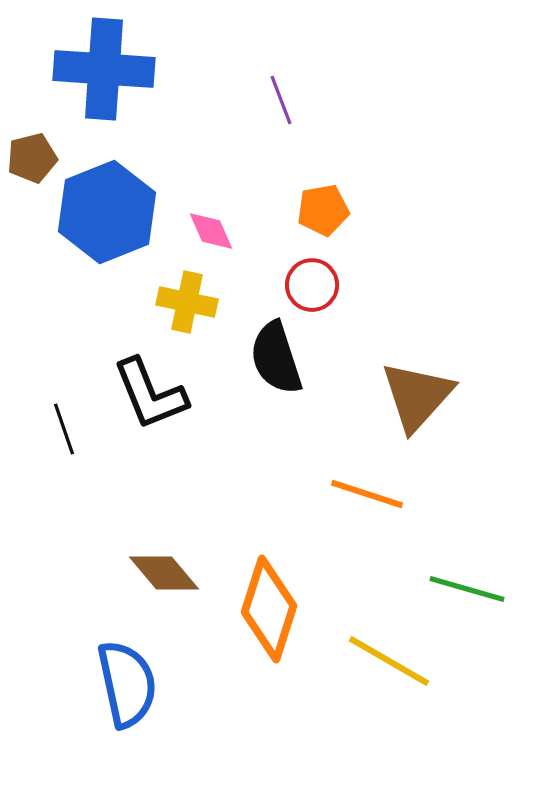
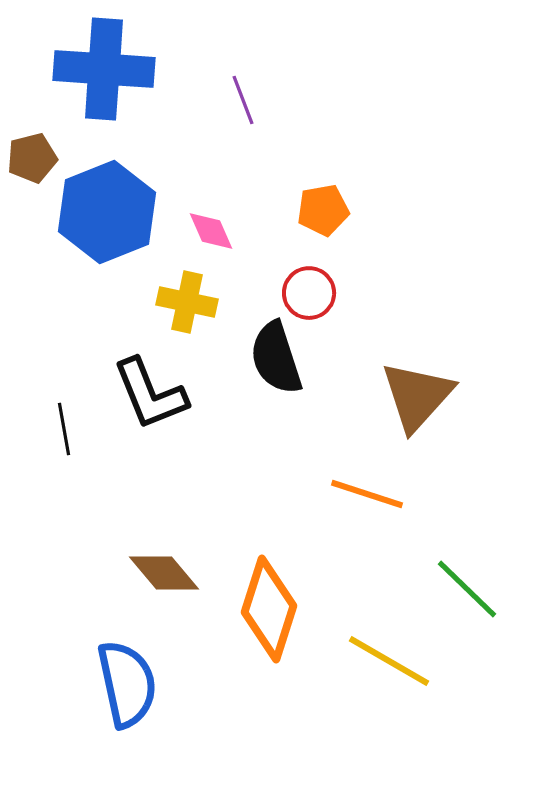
purple line: moved 38 px left
red circle: moved 3 px left, 8 px down
black line: rotated 9 degrees clockwise
green line: rotated 28 degrees clockwise
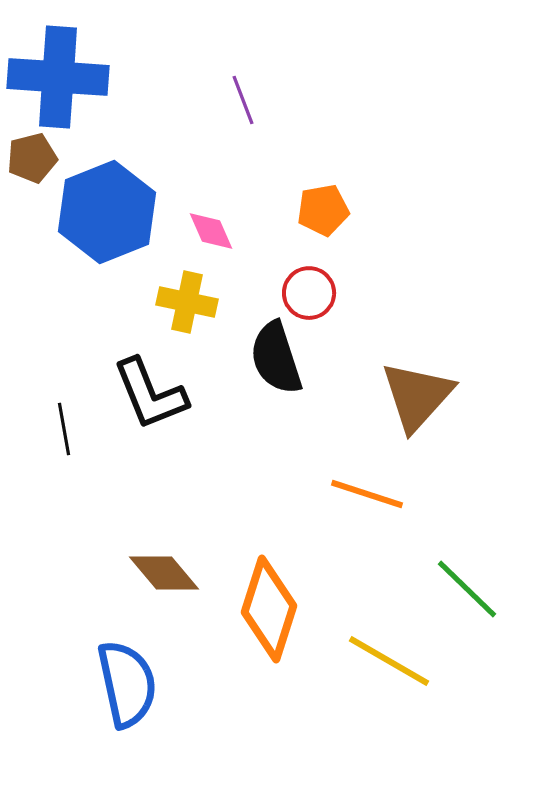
blue cross: moved 46 px left, 8 px down
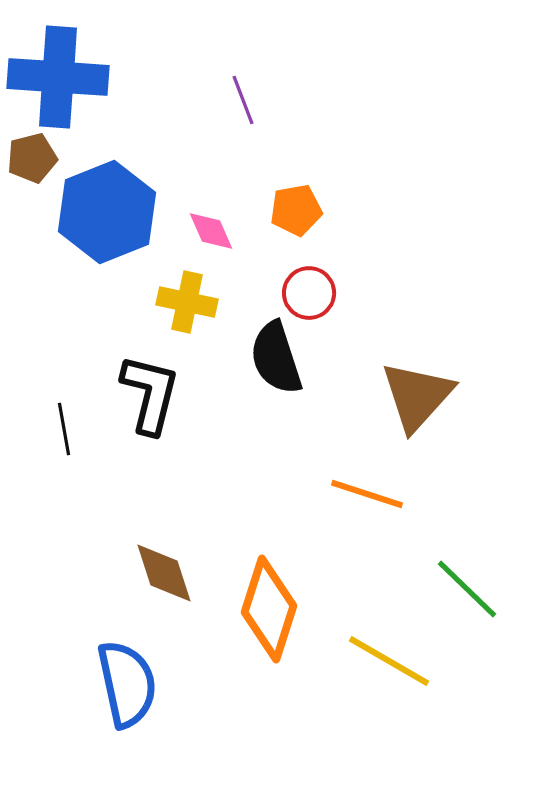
orange pentagon: moved 27 px left
black L-shape: rotated 144 degrees counterclockwise
brown diamond: rotated 22 degrees clockwise
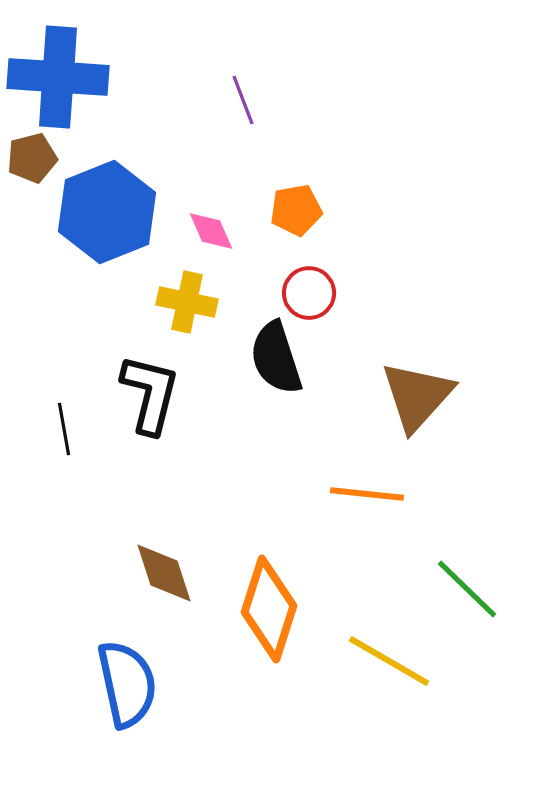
orange line: rotated 12 degrees counterclockwise
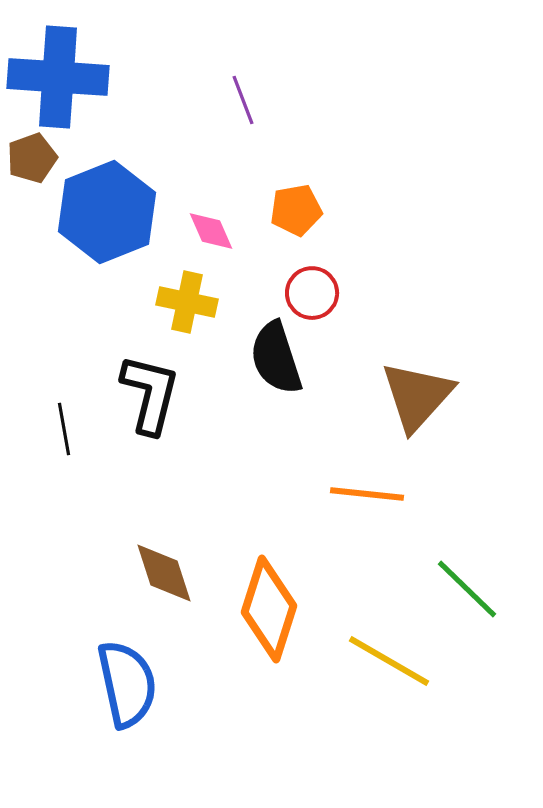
brown pentagon: rotated 6 degrees counterclockwise
red circle: moved 3 px right
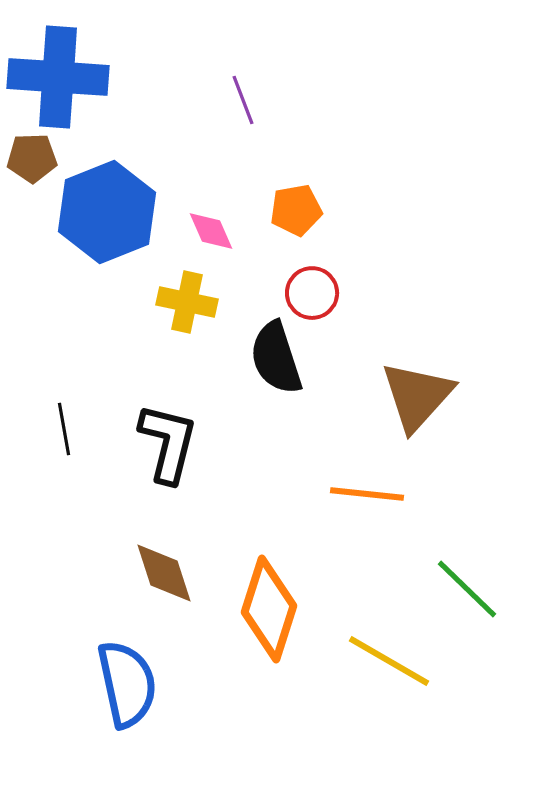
brown pentagon: rotated 18 degrees clockwise
black L-shape: moved 18 px right, 49 px down
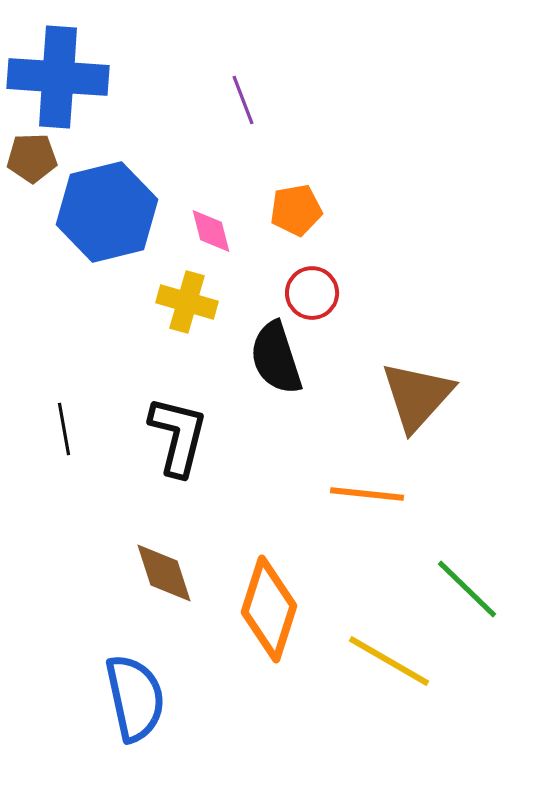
blue hexagon: rotated 8 degrees clockwise
pink diamond: rotated 9 degrees clockwise
yellow cross: rotated 4 degrees clockwise
black L-shape: moved 10 px right, 7 px up
blue semicircle: moved 8 px right, 14 px down
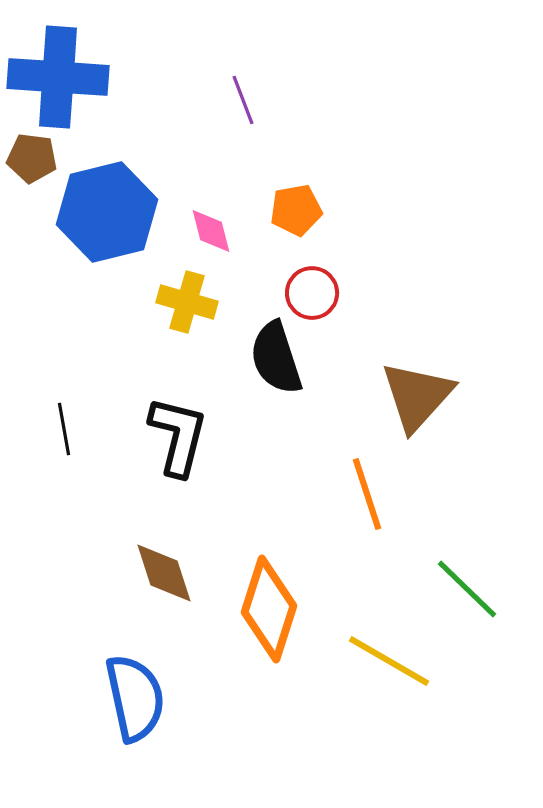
brown pentagon: rotated 9 degrees clockwise
orange line: rotated 66 degrees clockwise
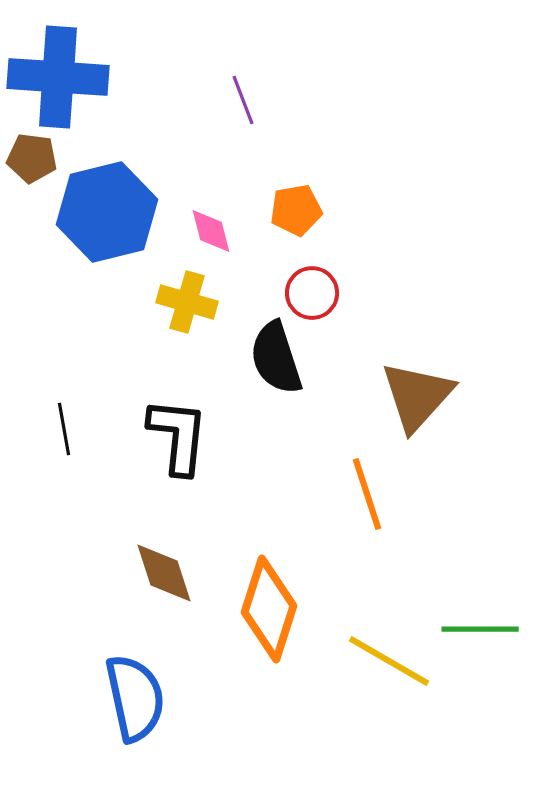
black L-shape: rotated 8 degrees counterclockwise
green line: moved 13 px right, 40 px down; rotated 44 degrees counterclockwise
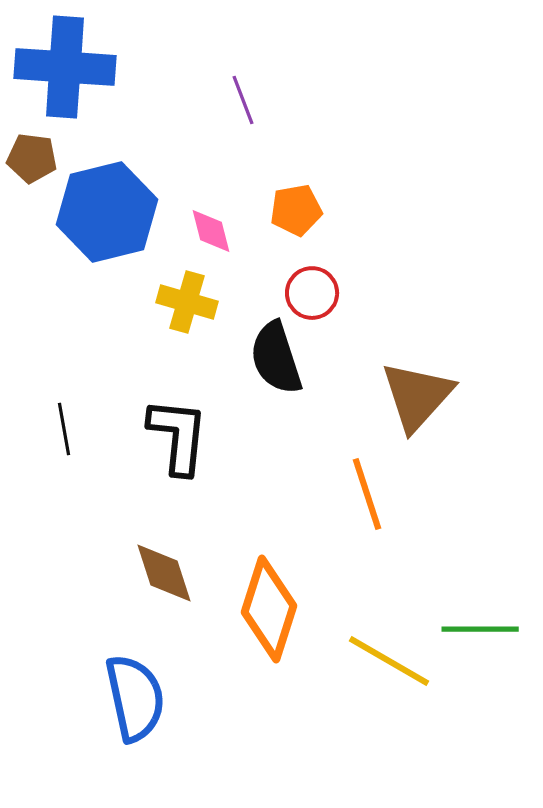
blue cross: moved 7 px right, 10 px up
